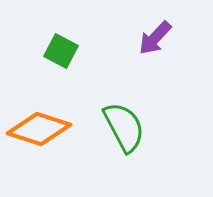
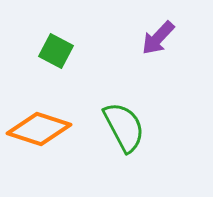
purple arrow: moved 3 px right
green square: moved 5 px left
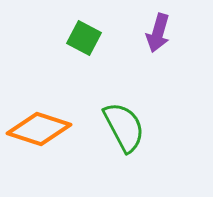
purple arrow: moved 5 px up; rotated 27 degrees counterclockwise
green square: moved 28 px right, 13 px up
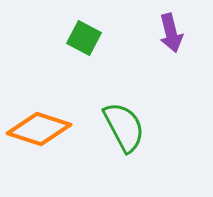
purple arrow: moved 13 px right; rotated 30 degrees counterclockwise
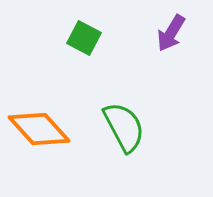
purple arrow: rotated 45 degrees clockwise
orange diamond: rotated 30 degrees clockwise
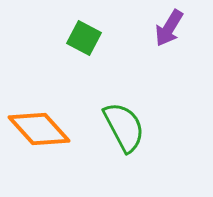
purple arrow: moved 2 px left, 5 px up
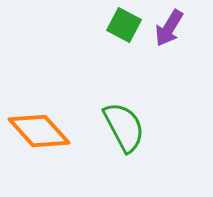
green square: moved 40 px right, 13 px up
orange diamond: moved 2 px down
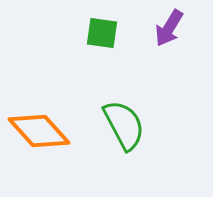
green square: moved 22 px left, 8 px down; rotated 20 degrees counterclockwise
green semicircle: moved 2 px up
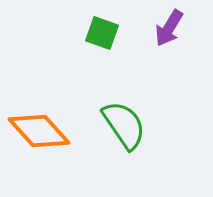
green square: rotated 12 degrees clockwise
green semicircle: rotated 6 degrees counterclockwise
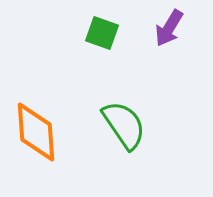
orange diamond: moved 3 px left, 1 px down; rotated 38 degrees clockwise
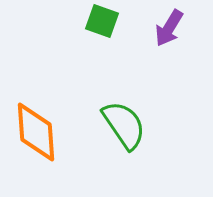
green square: moved 12 px up
